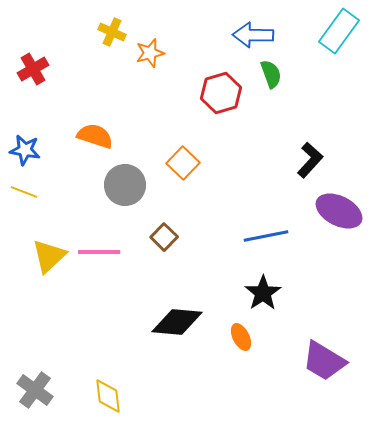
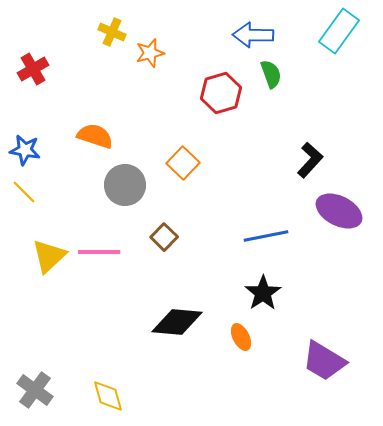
yellow line: rotated 24 degrees clockwise
yellow diamond: rotated 9 degrees counterclockwise
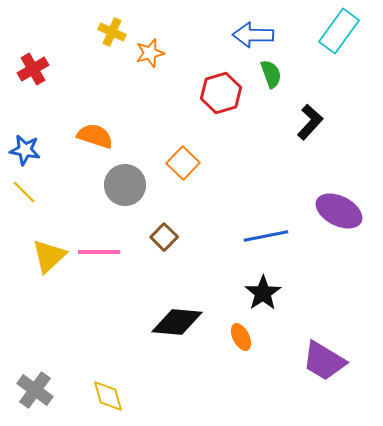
black L-shape: moved 38 px up
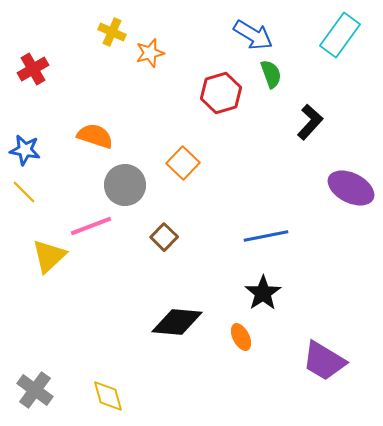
cyan rectangle: moved 1 px right, 4 px down
blue arrow: rotated 150 degrees counterclockwise
purple ellipse: moved 12 px right, 23 px up
pink line: moved 8 px left, 26 px up; rotated 21 degrees counterclockwise
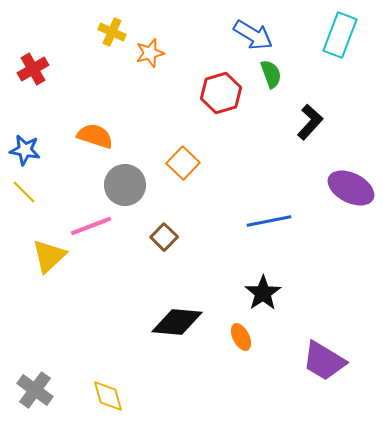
cyan rectangle: rotated 15 degrees counterclockwise
blue line: moved 3 px right, 15 px up
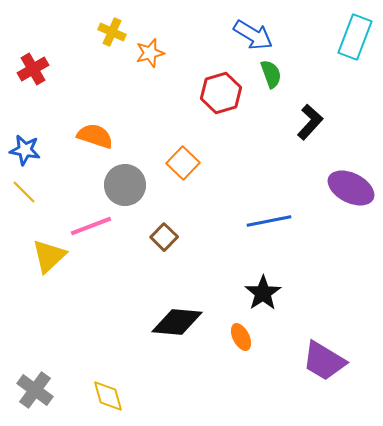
cyan rectangle: moved 15 px right, 2 px down
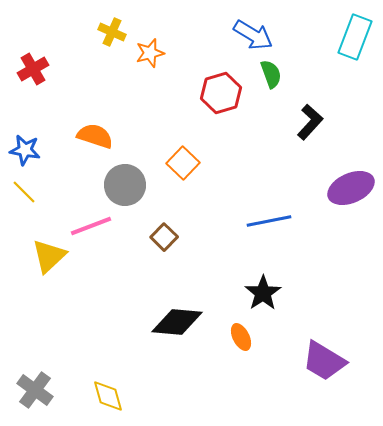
purple ellipse: rotated 51 degrees counterclockwise
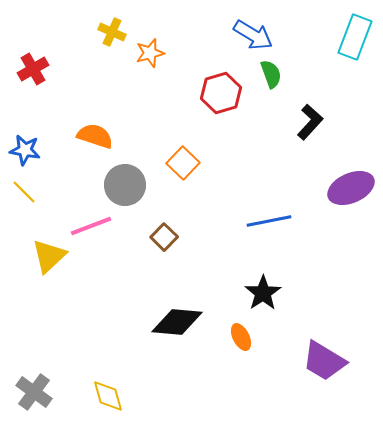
gray cross: moved 1 px left, 2 px down
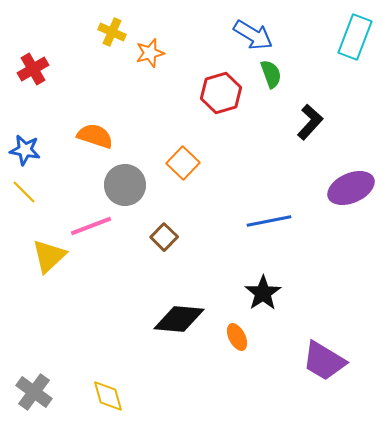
black diamond: moved 2 px right, 3 px up
orange ellipse: moved 4 px left
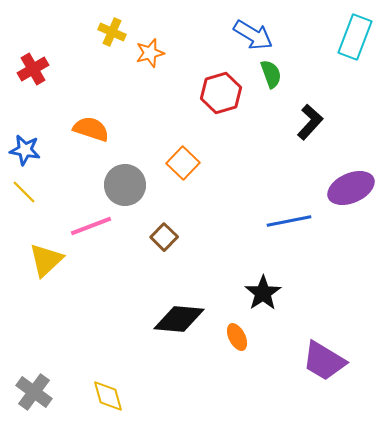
orange semicircle: moved 4 px left, 7 px up
blue line: moved 20 px right
yellow triangle: moved 3 px left, 4 px down
